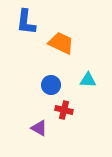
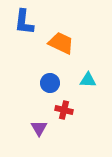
blue L-shape: moved 2 px left
blue circle: moved 1 px left, 2 px up
purple triangle: rotated 30 degrees clockwise
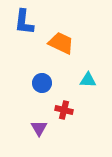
blue circle: moved 8 px left
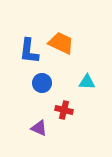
blue L-shape: moved 5 px right, 29 px down
cyan triangle: moved 1 px left, 2 px down
purple triangle: rotated 36 degrees counterclockwise
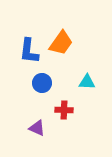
orange trapezoid: rotated 100 degrees clockwise
red cross: rotated 12 degrees counterclockwise
purple triangle: moved 2 px left
